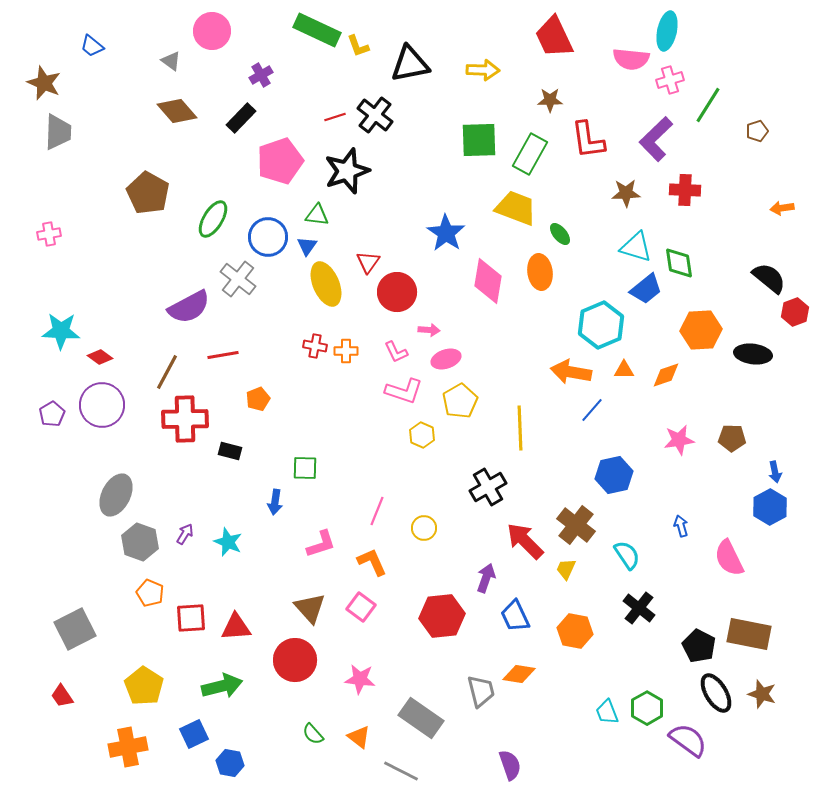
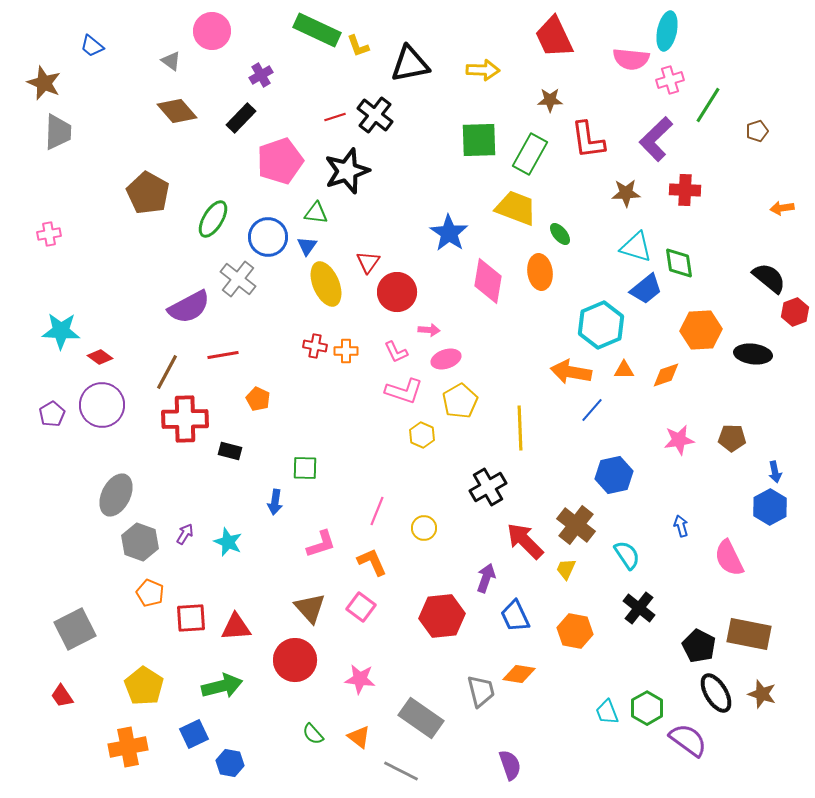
green triangle at (317, 215): moved 1 px left, 2 px up
blue star at (446, 233): moved 3 px right
orange pentagon at (258, 399): rotated 25 degrees counterclockwise
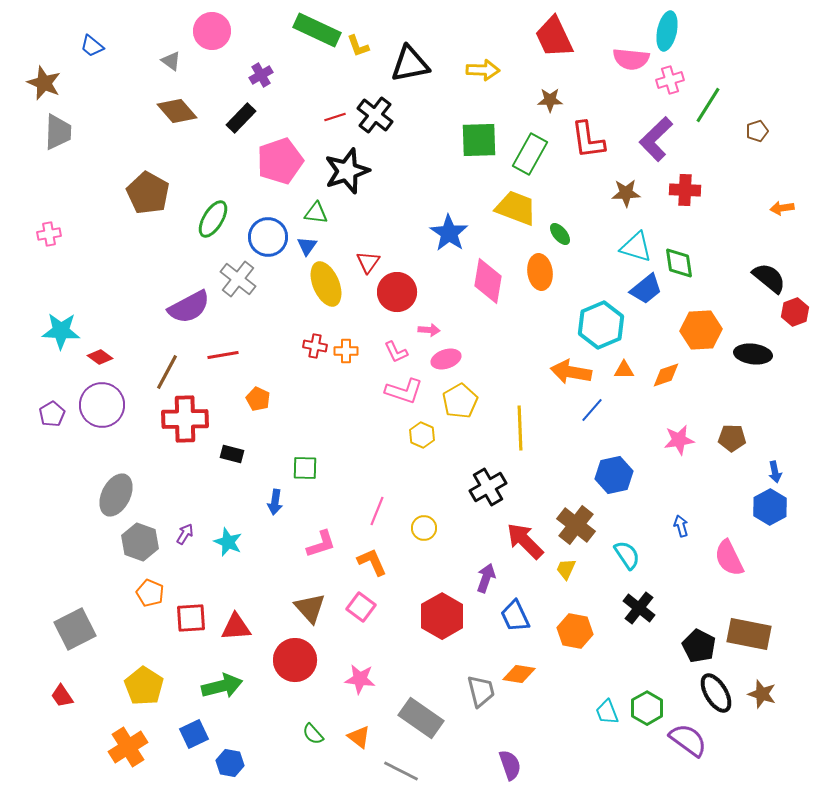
black rectangle at (230, 451): moved 2 px right, 3 px down
red hexagon at (442, 616): rotated 24 degrees counterclockwise
orange cross at (128, 747): rotated 21 degrees counterclockwise
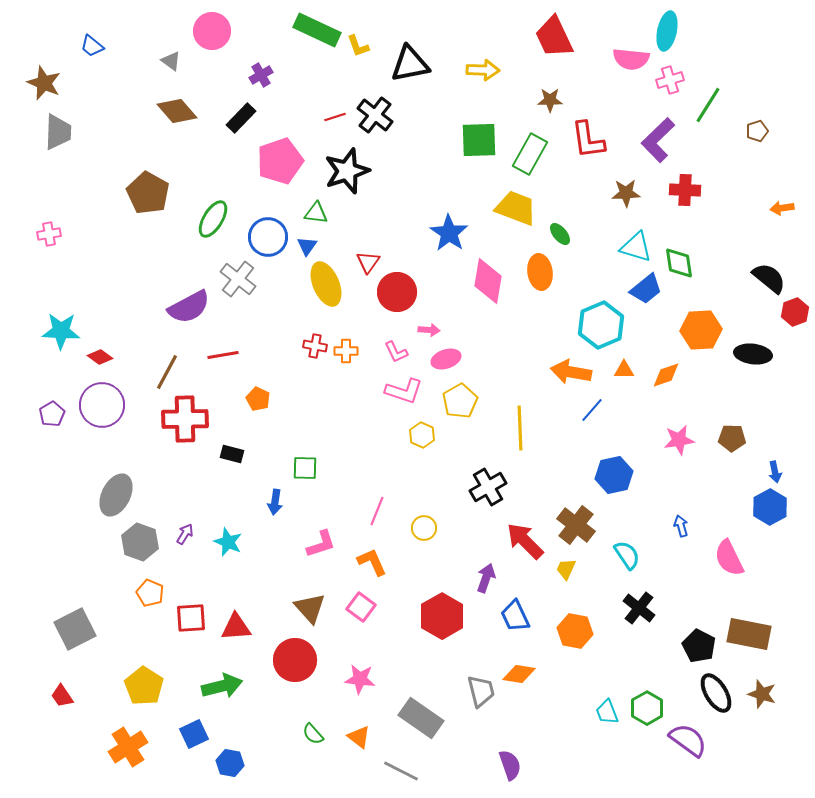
purple L-shape at (656, 139): moved 2 px right, 1 px down
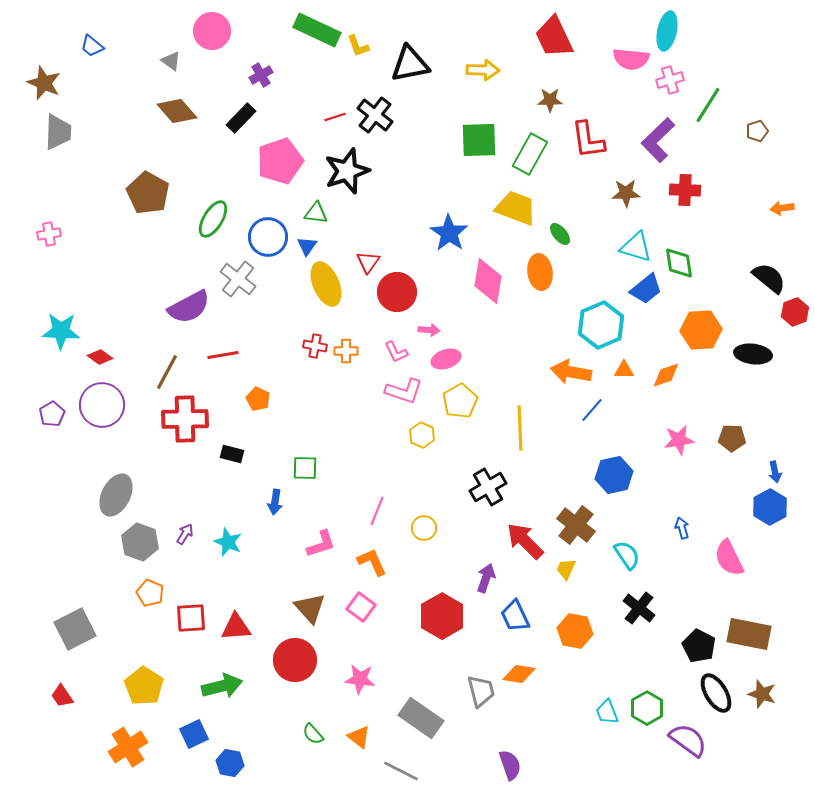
blue arrow at (681, 526): moved 1 px right, 2 px down
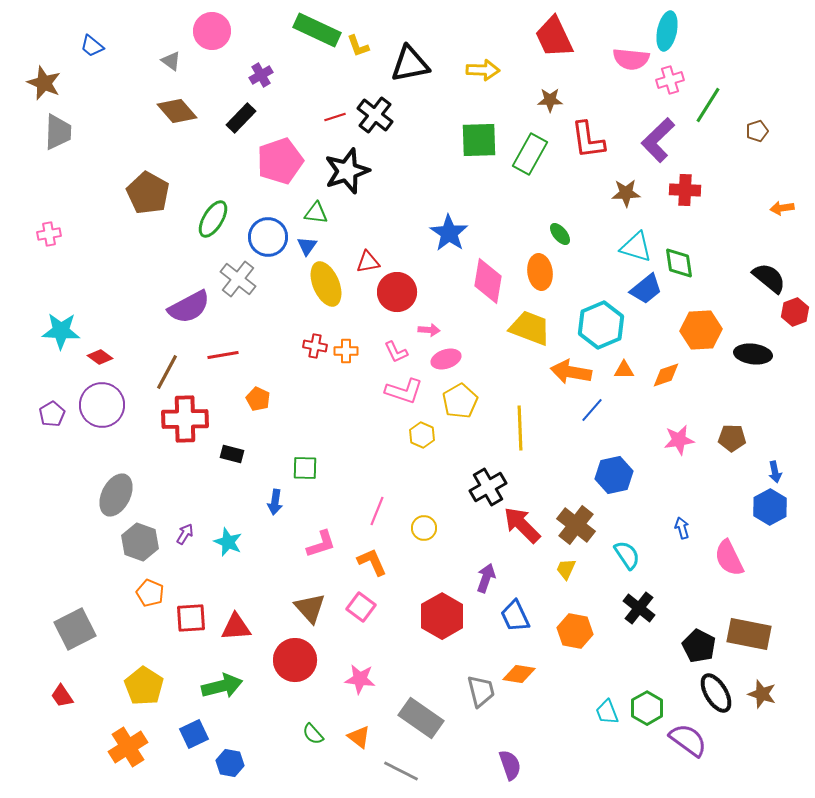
yellow trapezoid at (516, 208): moved 14 px right, 120 px down
red triangle at (368, 262): rotated 45 degrees clockwise
red arrow at (525, 541): moved 3 px left, 16 px up
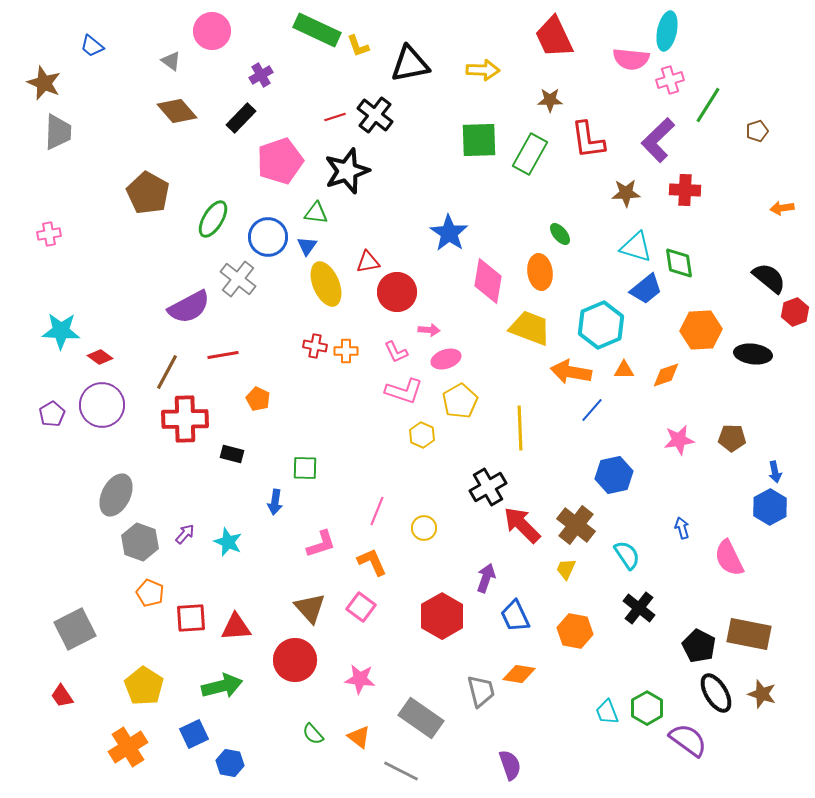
purple arrow at (185, 534): rotated 10 degrees clockwise
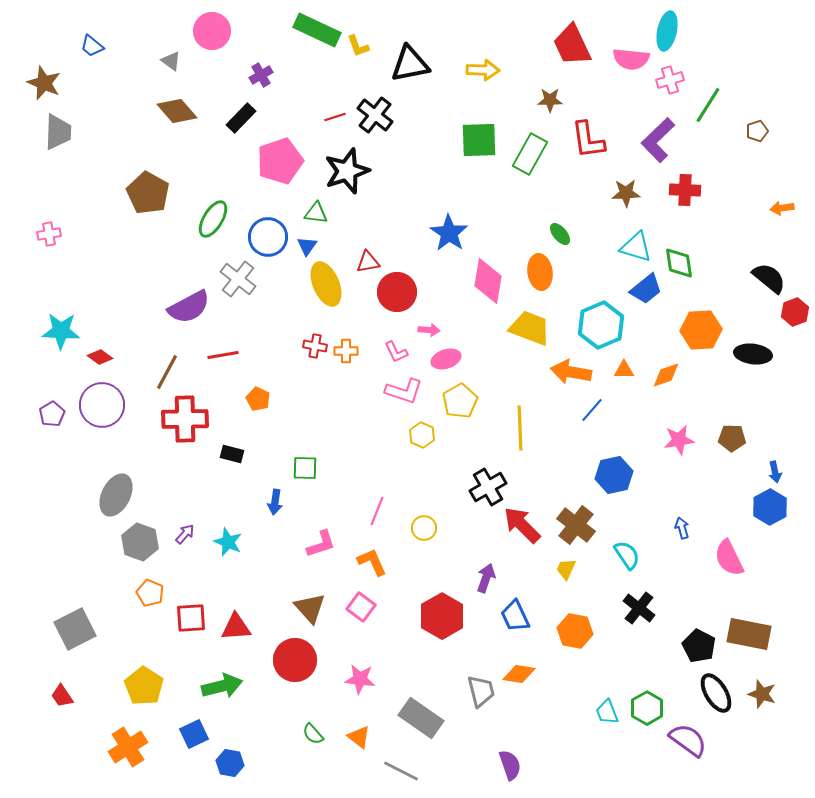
red trapezoid at (554, 37): moved 18 px right, 8 px down
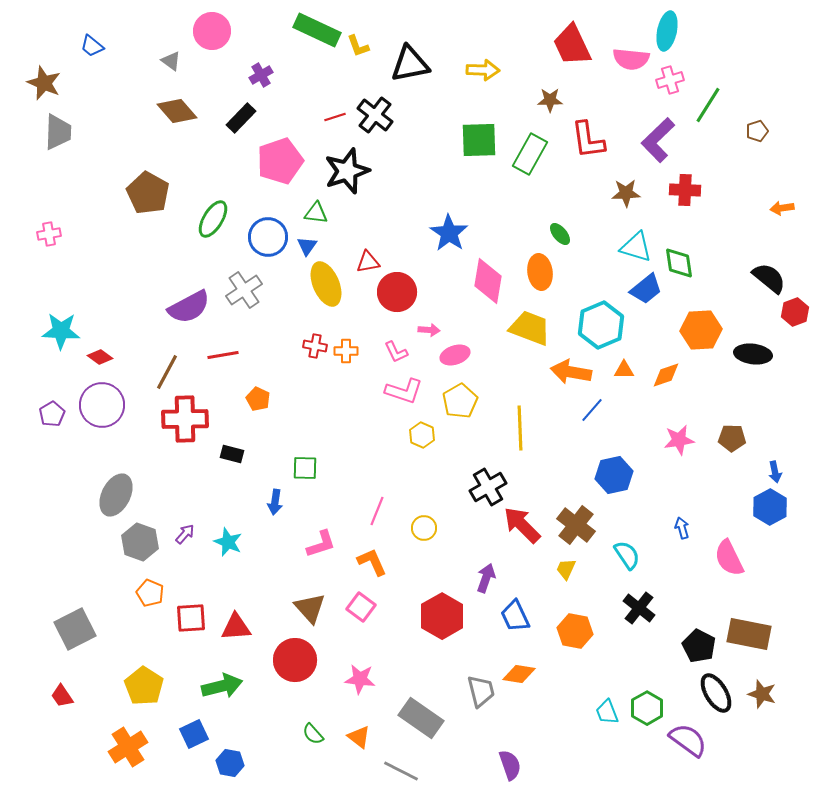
gray cross at (238, 279): moved 6 px right, 11 px down; rotated 18 degrees clockwise
pink ellipse at (446, 359): moved 9 px right, 4 px up
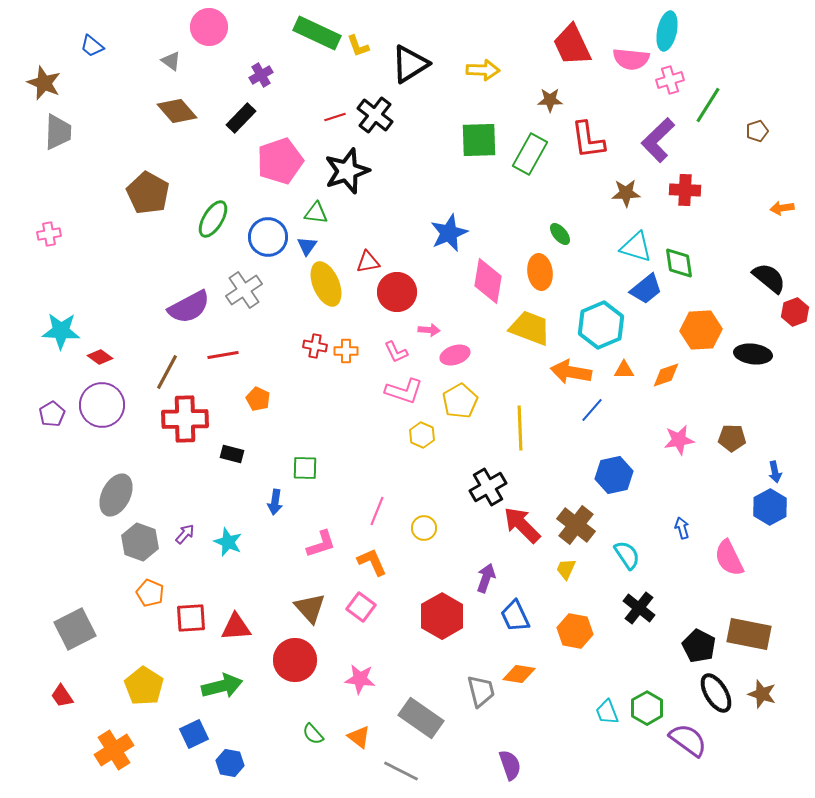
green rectangle at (317, 30): moved 3 px down
pink circle at (212, 31): moved 3 px left, 4 px up
black triangle at (410, 64): rotated 21 degrees counterclockwise
blue star at (449, 233): rotated 15 degrees clockwise
orange cross at (128, 747): moved 14 px left, 3 px down
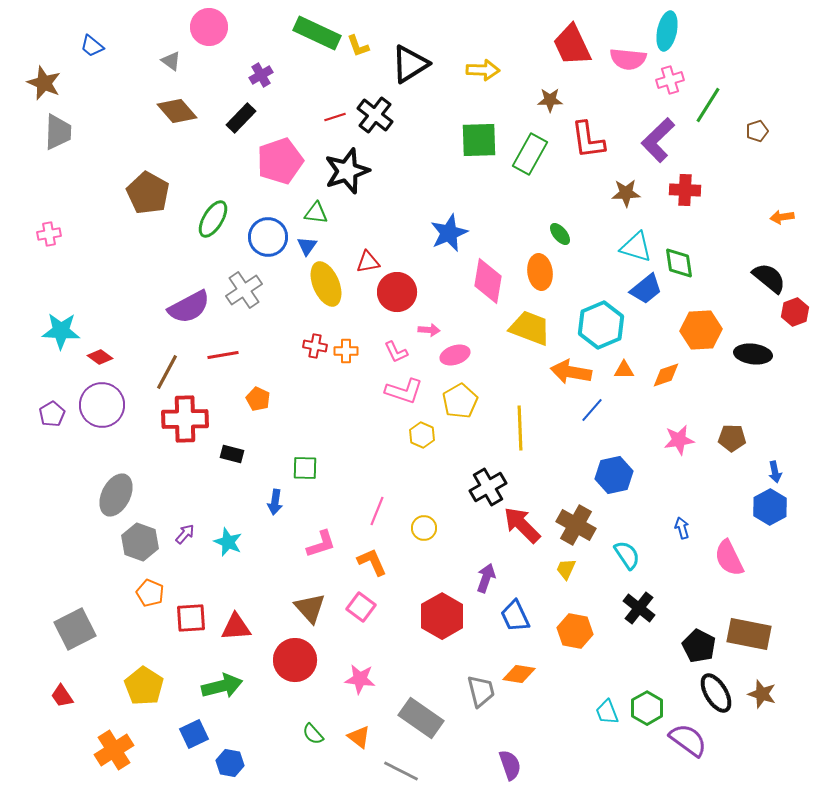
pink semicircle at (631, 59): moved 3 px left
orange arrow at (782, 208): moved 9 px down
brown cross at (576, 525): rotated 9 degrees counterclockwise
